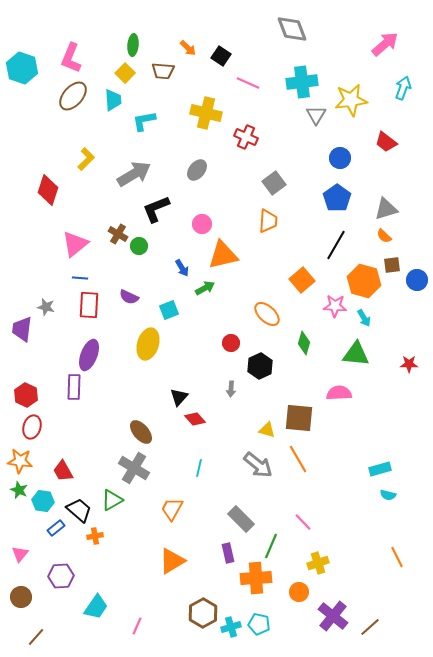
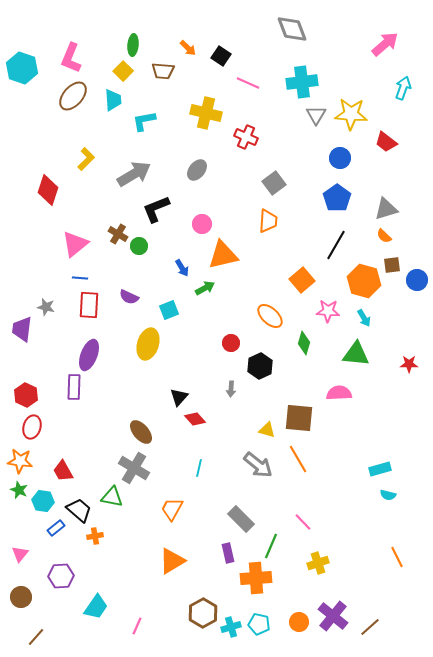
yellow square at (125, 73): moved 2 px left, 2 px up
yellow star at (351, 100): moved 14 px down; rotated 12 degrees clockwise
pink star at (335, 306): moved 7 px left, 5 px down
orange ellipse at (267, 314): moved 3 px right, 2 px down
green triangle at (112, 500): moved 3 px up; rotated 40 degrees clockwise
orange circle at (299, 592): moved 30 px down
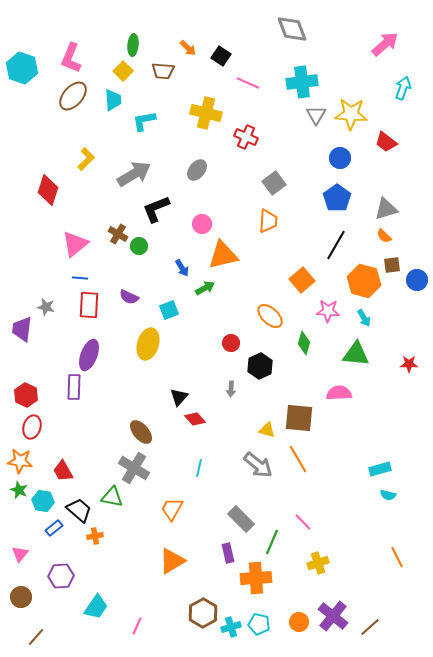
blue rectangle at (56, 528): moved 2 px left
green line at (271, 546): moved 1 px right, 4 px up
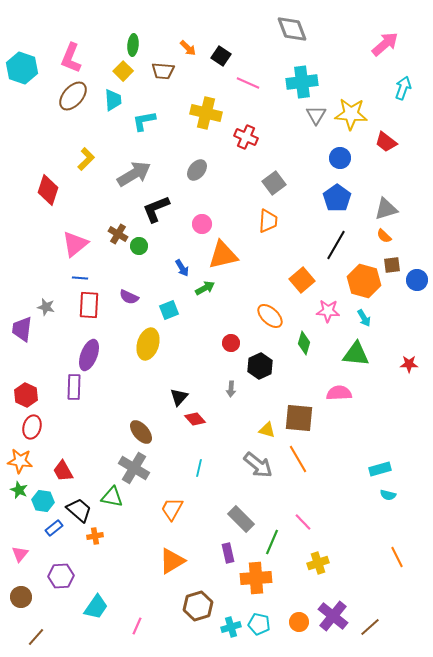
brown hexagon at (203, 613): moved 5 px left, 7 px up; rotated 12 degrees clockwise
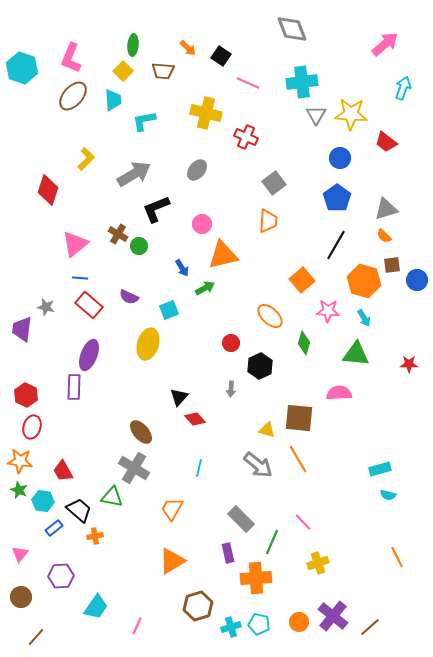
red rectangle at (89, 305): rotated 52 degrees counterclockwise
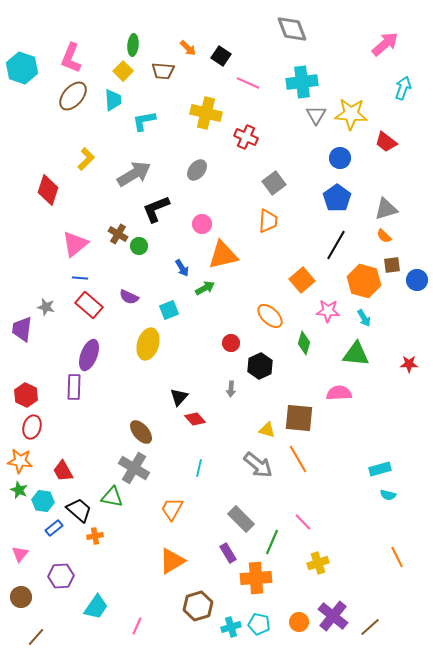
purple rectangle at (228, 553): rotated 18 degrees counterclockwise
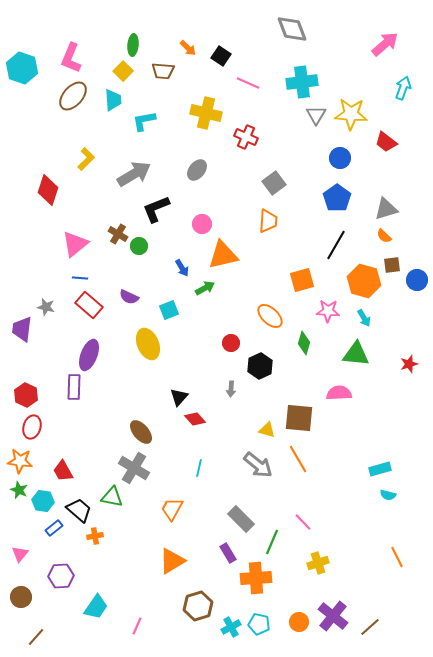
orange square at (302, 280): rotated 25 degrees clockwise
yellow ellipse at (148, 344): rotated 40 degrees counterclockwise
red star at (409, 364): rotated 18 degrees counterclockwise
cyan cross at (231, 627): rotated 12 degrees counterclockwise
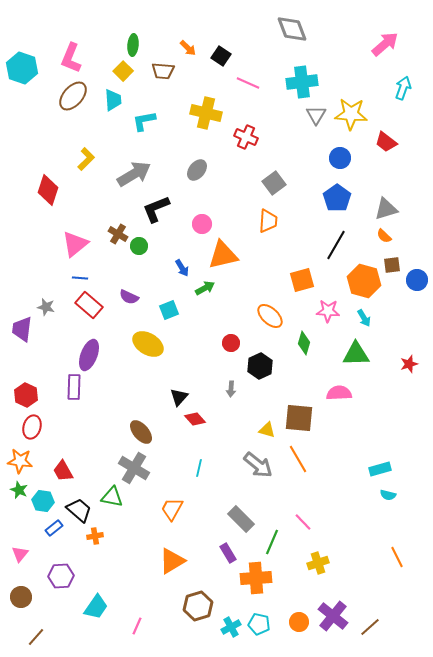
yellow ellipse at (148, 344): rotated 36 degrees counterclockwise
green triangle at (356, 354): rotated 8 degrees counterclockwise
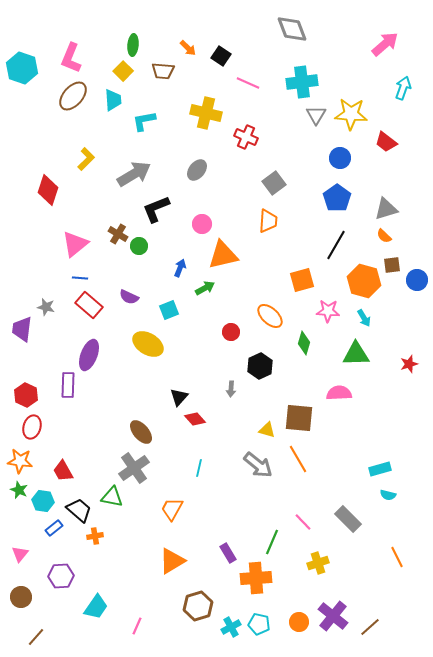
blue arrow at (182, 268): moved 2 px left; rotated 126 degrees counterclockwise
red circle at (231, 343): moved 11 px up
purple rectangle at (74, 387): moved 6 px left, 2 px up
gray cross at (134, 468): rotated 24 degrees clockwise
gray rectangle at (241, 519): moved 107 px right
